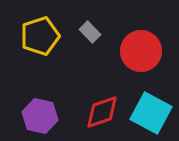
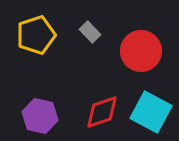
yellow pentagon: moved 4 px left, 1 px up
cyan square: moved 1 px up
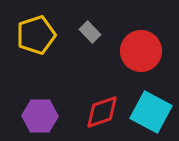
purple hexagon: rotated 12 degrees counterclockwise
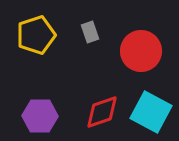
gray rectangle: rotated 25 degrees clockwise
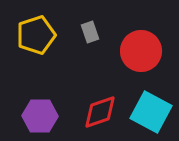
red diamond: moved 2 px left
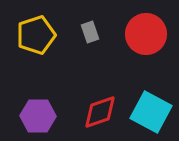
red circle: moved 5 px right, 17 px up
purple hexagon: moved 2 px left
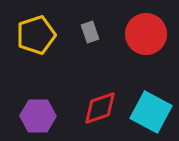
red diamond: moved 4 px up
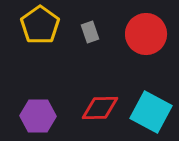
yellow pentagon: moved 4 px right, 10 px up; rotated 18 degrees counterclockwise
red diamond: rotated 18 degrees clockwise
